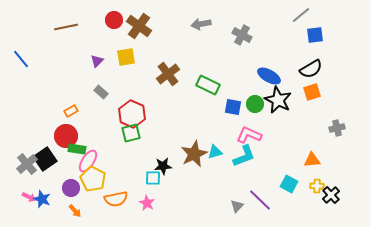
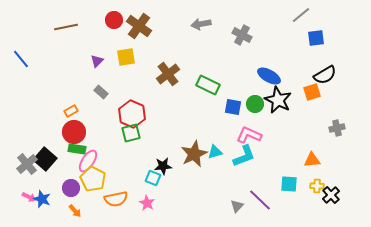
blue square at (315, 35): moved 1 px right, 3 px down
black semicircle at (311, 69): moved 14 px right, 6 px down
red circle at (66, 136): moved 8 px right, 4 px up
black square at (45, 159): rotated 15 degrees counterclockwise
cyan square at (153, 178): rotated 21 degrees clockwise
cyan square at (289, 184): rotated 24 degrees counterclockwise
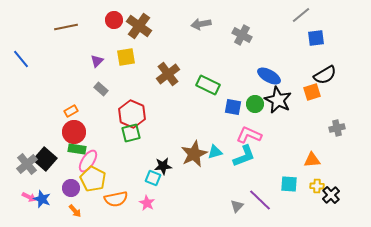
gray rectangle at (101, 92): moved 3 px up
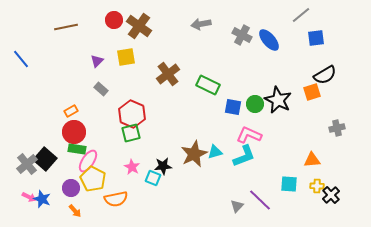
blue ellipse at (269, 76): moved 36 px up; rotated 20 degrees clockwise
pink star at (147, 203): moved 15 px left, 36 px up
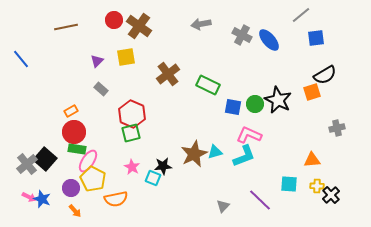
gray triangle at (237, 206): moved 14 px left
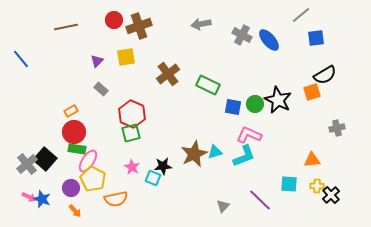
brown cross at (139, 26): rotated 35 degrees clockwise
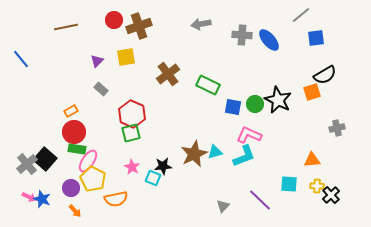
gray cross at (242, 35): rotated 24 degrees counterclockwise
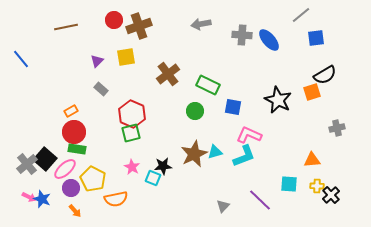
green circle at (255, 104): moved 60 px left, 7 px down
pink ellipse at (88, 161): moved 23 px left, 8 px down; rotated 15 degrees clockwise
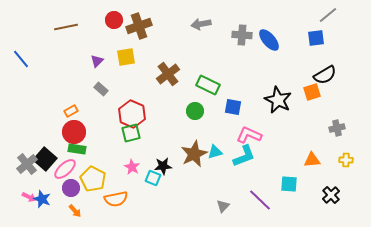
gray line at (301, 15): moved 27 px right
yellow cross at (317, 186): moved 29 px right, 26 px up
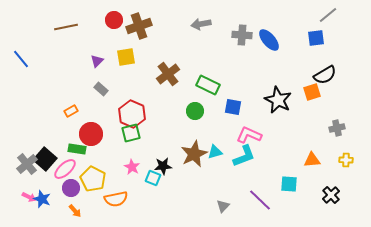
red circle at (74, 132): moved 17 px right, 2 px down
